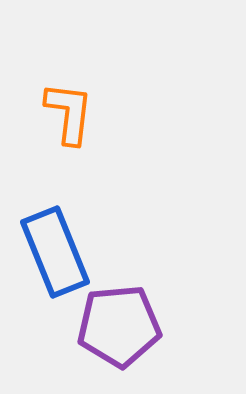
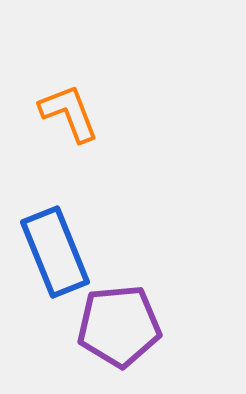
orange L-shape: rotated 28 degrees counterclockwise
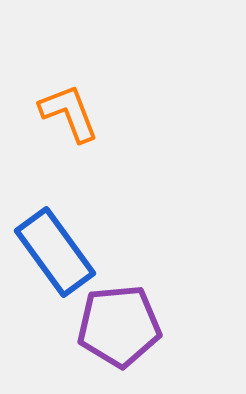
blue rectangle: rotated 14 degrees counterclockwise
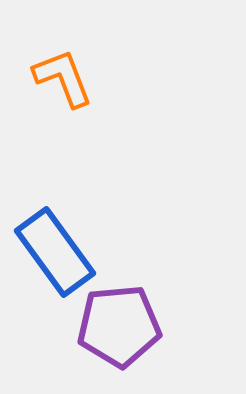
orange L-shape: moved 6 px left, 35 px up
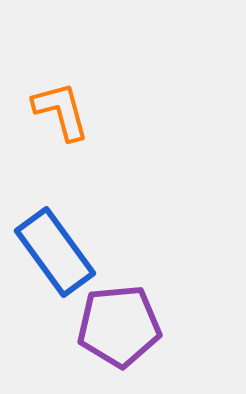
orange L-shape: moved 2 px left, 33 px down; rotated 6 degrees clockwise
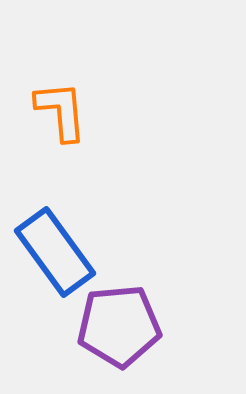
orange L-shape: rotated 10 degrees clockwise
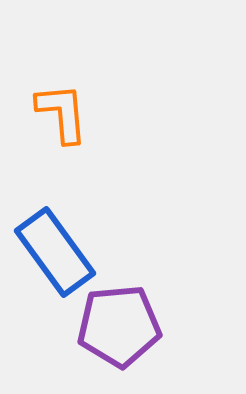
orange L-shape: moved 1 px right, 2 px down
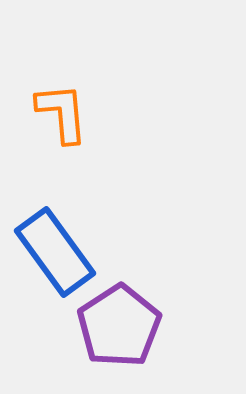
purple pentagon: rotated 28 degrees counterclockwise
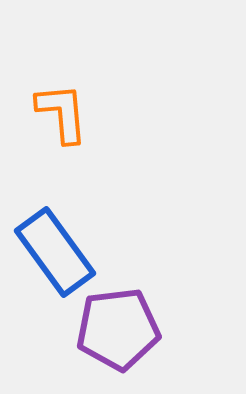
purple pentagon: moved 1 px left, 3 px down; rotated 26 degrees clockwise
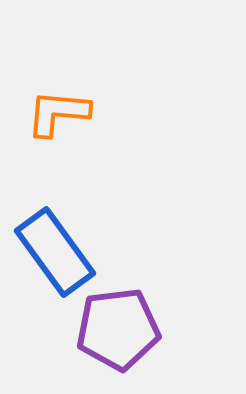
orange L-shape: moved 4 px left; rotated 80 degrees counterclockwise
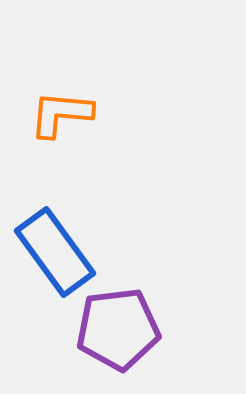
orange L-shape: moved 3 px right, 1 px down
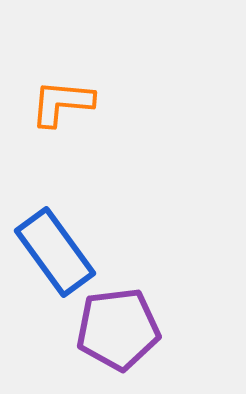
orange L-shape: moved 1 px right, 11 px up
